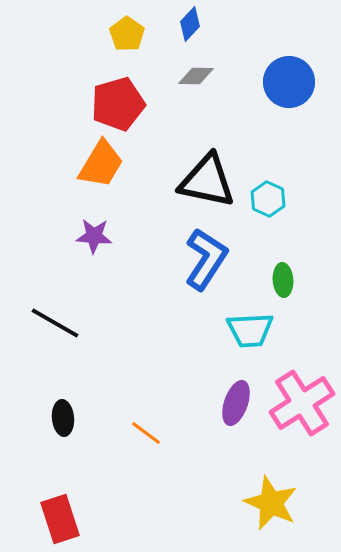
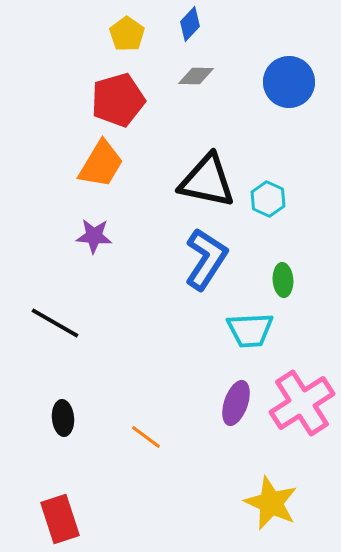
red pentagon: moved 4 px up
orange line: moved 4 px down
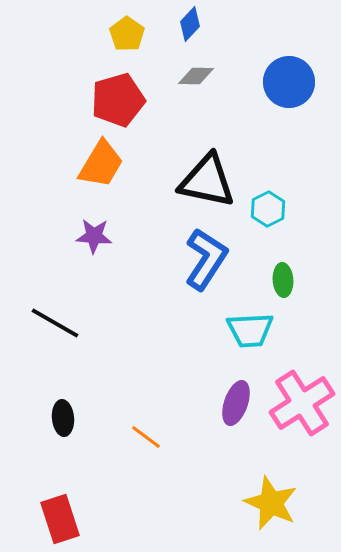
cyan hexagon: moved 10 px down; rotated 8 degrees clockwise
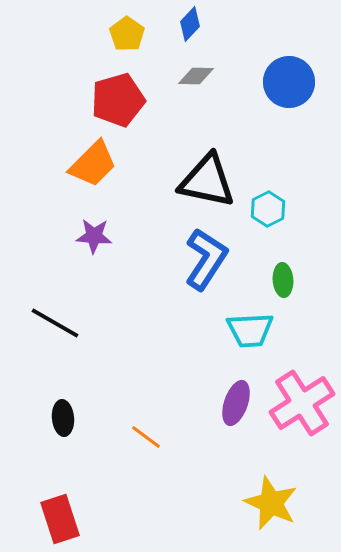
orange trapezoid: moved 8 px left; rotated 14 degrees clockwise
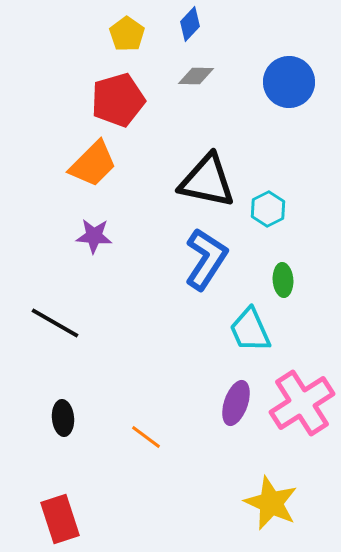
cyan trapezoid: rotated 69 degrees clockwise
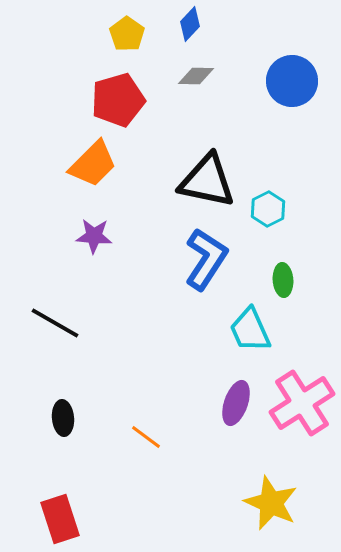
blue circle: moved 3 px right, 1 px up
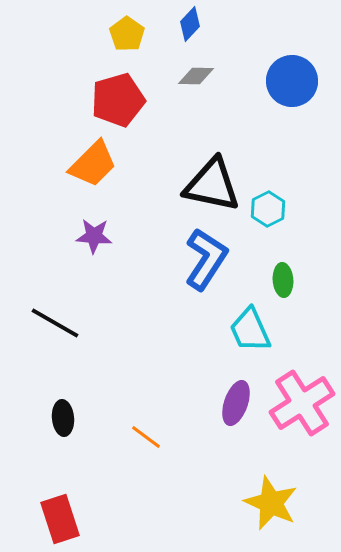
black triangle: moved 5 px right, 4 px down
